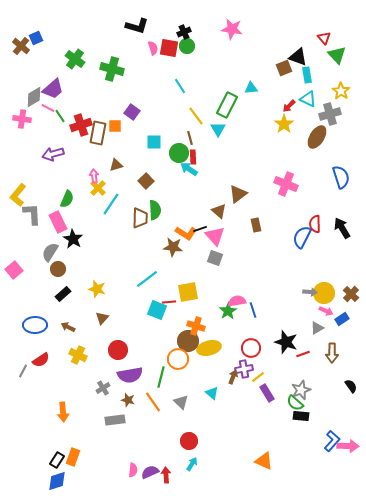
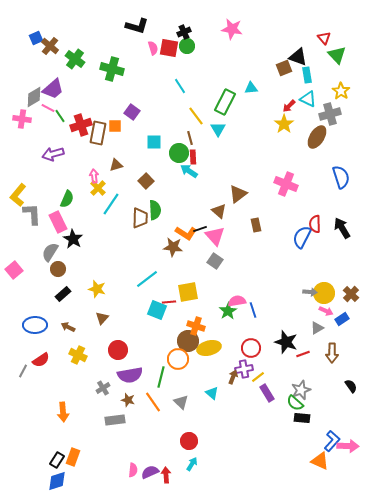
brown cross at (21, 46): moved 29 px right
green rectangle at (227, 105): moved 2 px left, 3 px up
cyan arrow at (189, 169): moved 2 px down
gray square at (215, 258): moved 3 px down; rotated 14 degrees clockwise
black rectangle at (301, 416): moved 1 px right, 2 px down
orange triangle at (264, 461): moved 56 px right
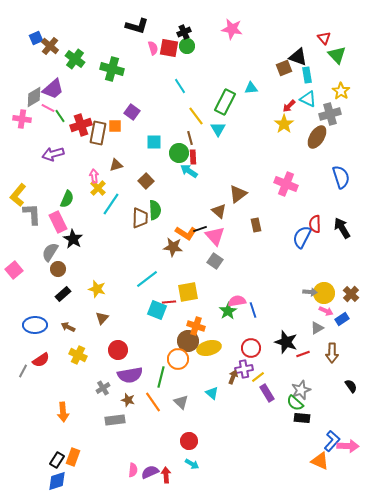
cyan arrow at (192, 464): rotated 88 degrees clockwise
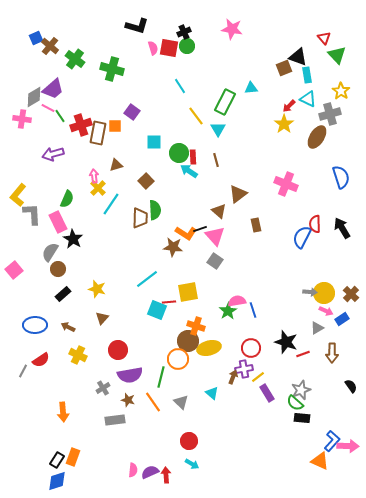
brown line at (190, 138): moved 26 px right, 22 px down
